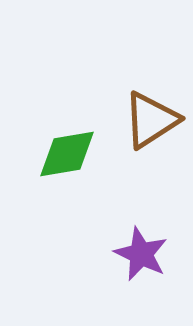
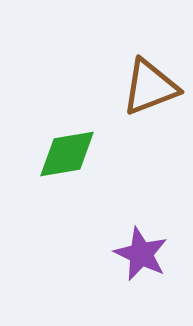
brown triangle: moved 1 px left, 33 px up; rotated 12 degrees clockwise
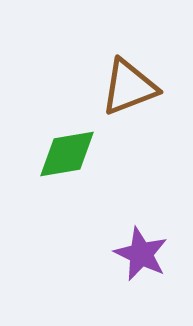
brown triangle: moved 21 px left
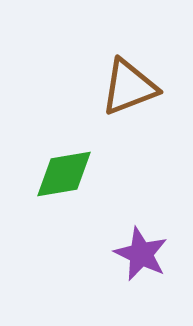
green diamond: moved 3 px left, 20 px down
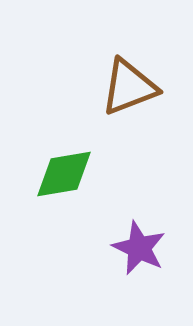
purple star: moved 2 px left, 6 px up
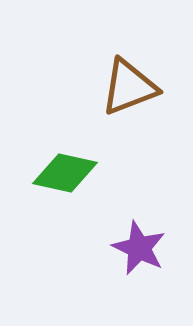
green diamond: moved 1 px right, 1 px up; rotated 22 degrees clockwise
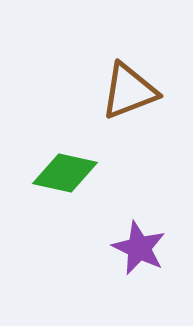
brown triangle: moved 4 px down
